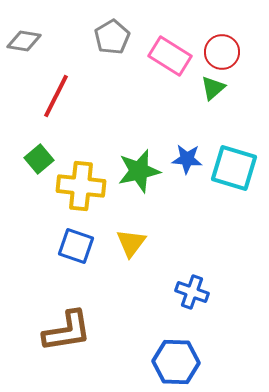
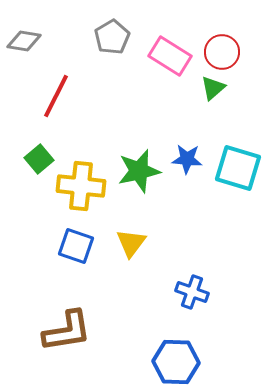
cyan square: moved 4 px right
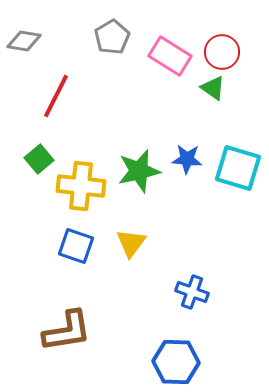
green triangle: rotated 44 degrees counterclockwise
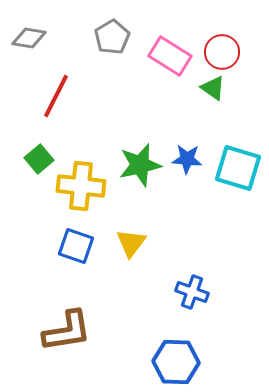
gray diamond: moved 5 px right, 3 px up
green star: moved 1 px right, 6 px up
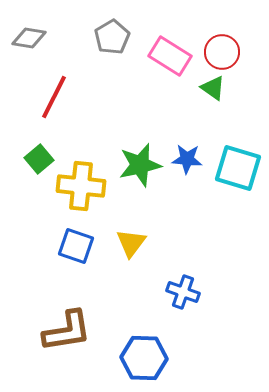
red line: moved 2 px left, 1 px down
blue cross: moved 9 px left
blue hexagon: moved 32 px left, 4 px up
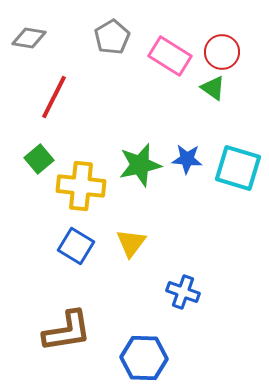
blue square: rotated 12 degrees clockwise
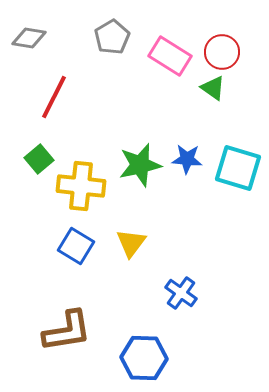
blue cross: moved 2 px left, 1 px down; rotated 16 degrees clockwise
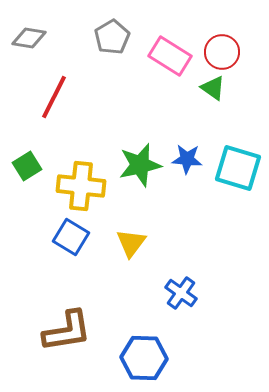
green square: moved 12 px left, 7 px down; rotated 8 degrees clockwise
blue square: moved 5 px left, 9 px up
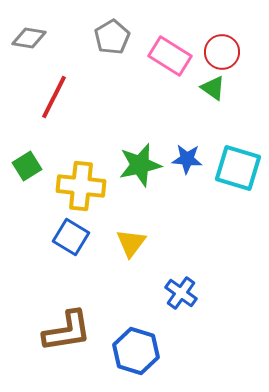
blue hexagon: moved 8 px left, 7 px up; rotated 15 degrees clockwise
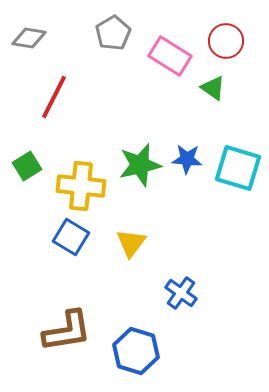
gray pentagon: moved 1 px right, 4 px up
red circle: moved 4 px right, 11 px up
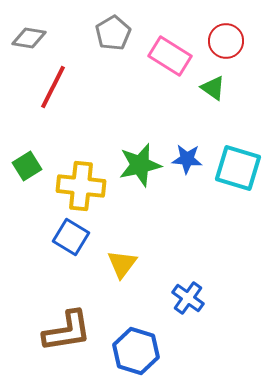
red line: moved 1 px left, 10 px up
yellow triangle: moved 9 px left, 21 px down
blue cross: moved 7 px right, 5 px down
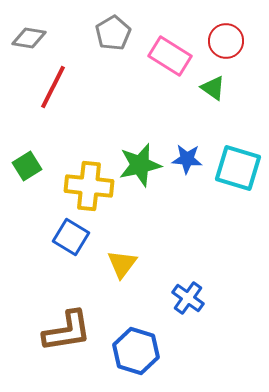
yellow cross: moved 8 px right
